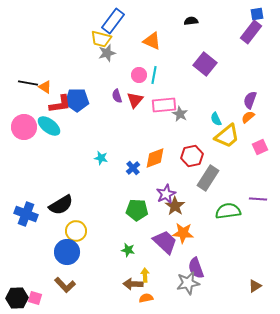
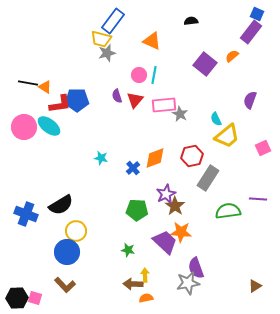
blue square at (257, 14): rotated 32 degrees clockwise
orange semicircle at (248, 117): moved 16 px left, 61 px up
pink square at (260, 147): moved 3 px right, 1 px down
orange star at (183, 233): moved 2 px left, 1 px up
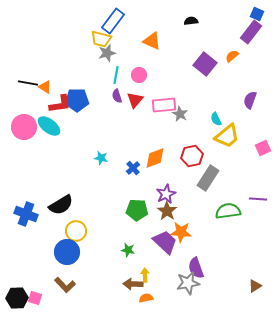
cyan line at (154, 75): moved 38 px left
brown star at (175, 206): moved 8 px left, 5 px down
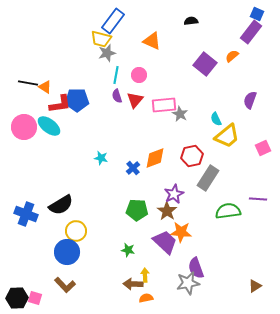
purple star at (166, 194): moved 8 px right
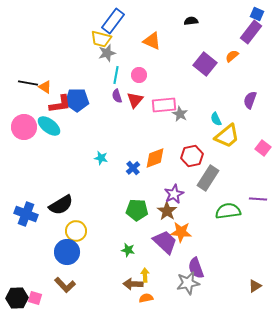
pink square at (263, 148): rotated 28 degrees counterclockwise
